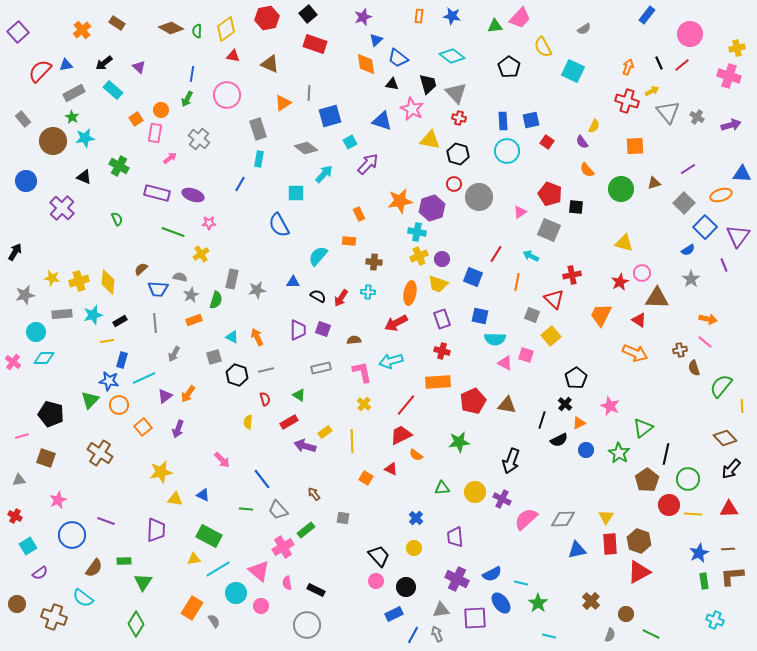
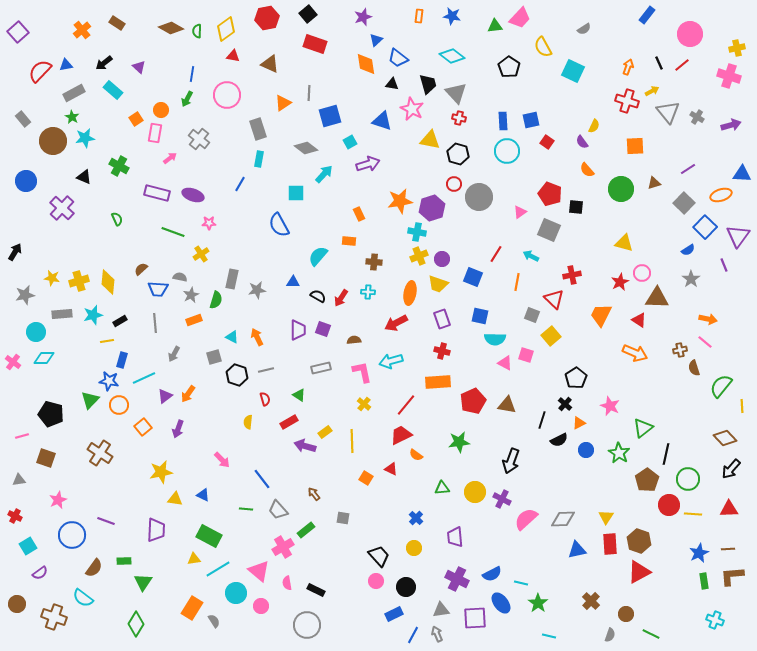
purple arrow at (368, 164): rotated 30 degrees clockwise
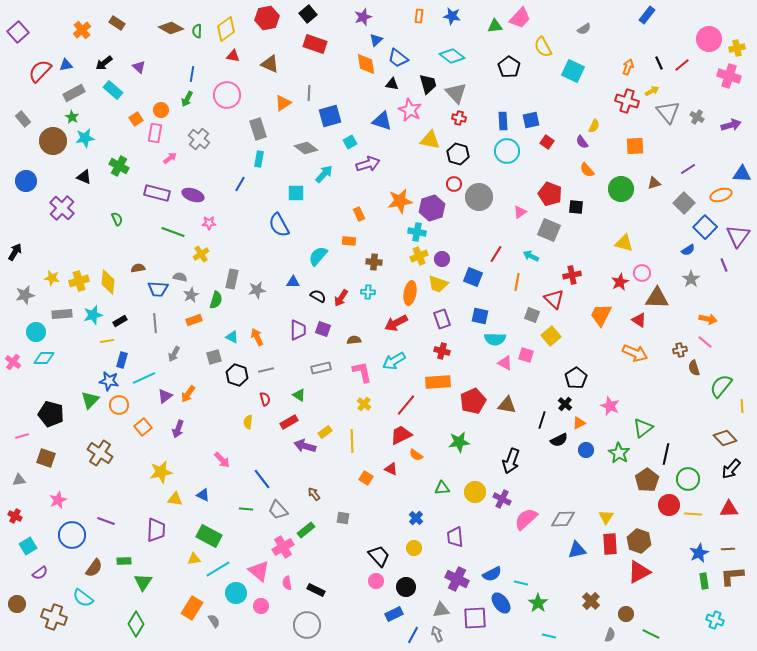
pink circle at (690, 34): moved 19 px right, 5 px down
pink star at (412, 109): moved 2 px left, 1 px down
brown semicircle at (141, 269): moved 3 px left, 1 px up; rotated 32 degrees clockwise
cyan arrow at (391, 361): moved 3 px right; rotated 15 degrees counterclockwise
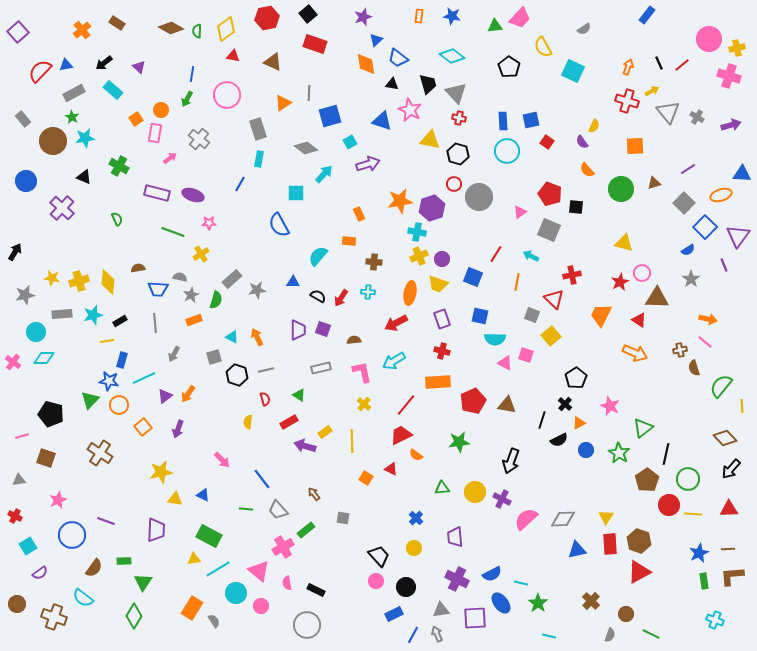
brown triangle at (270, 64): moved 3 px right, 2 px up
gray rectangle at (232, 279): rotated 36 degrees clockwise
green diamond at (136, 624): moved 2 px left, 8 px up
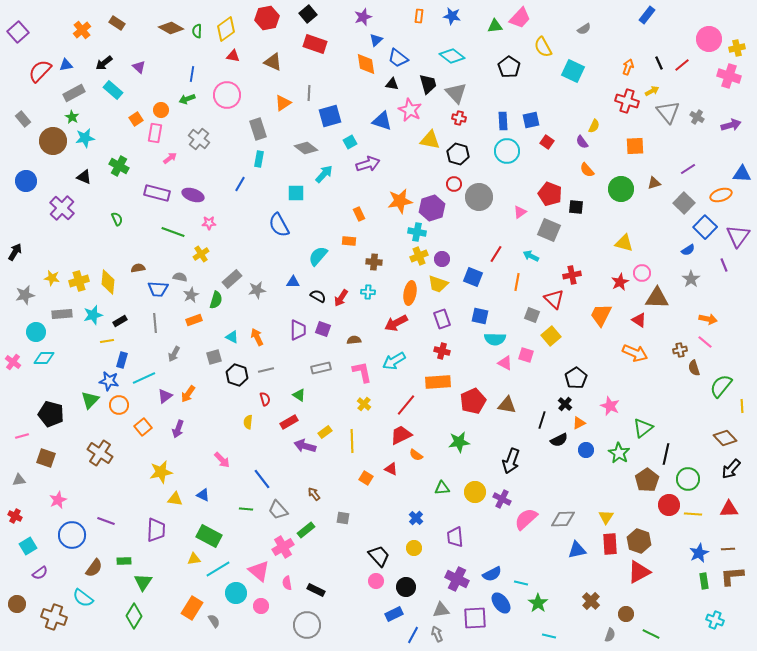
green arrow at (187, 99): rotated 42 degrees clockwise
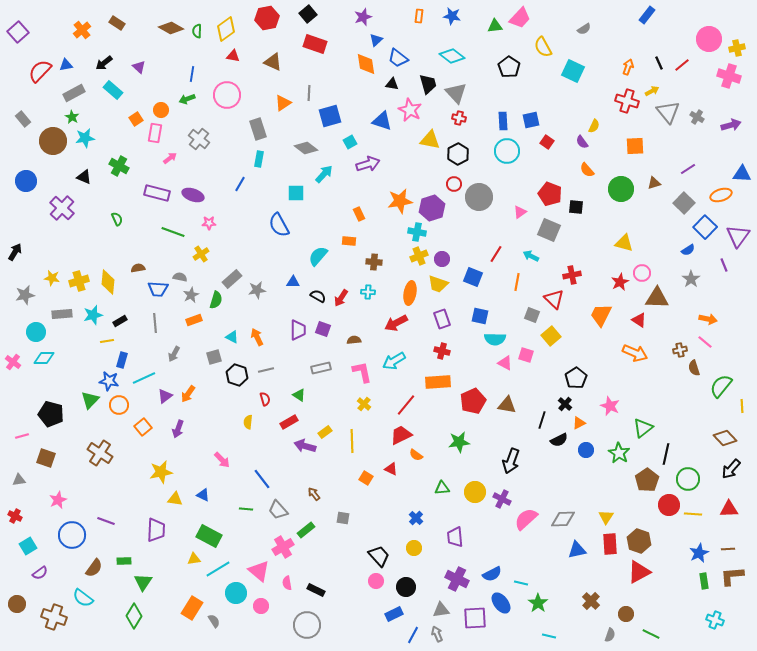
black hexagon at (458, 154): rotated 15 degrees clockwise
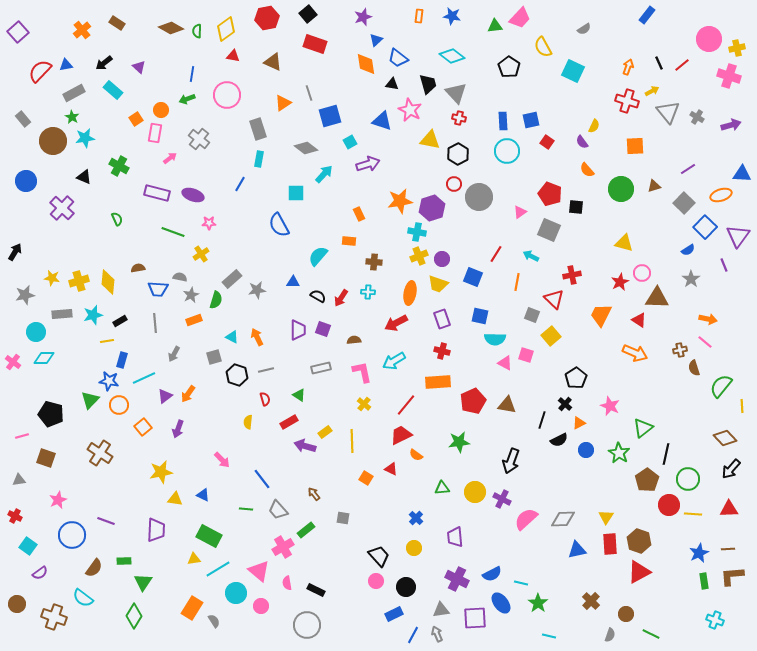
gray line at (309, 93): rotated 21 degrees counterclockwise
brown triangle at (654, 183): moved 3 px down
cyan square at (28, 546): rotated 24 degrees counterclockwise
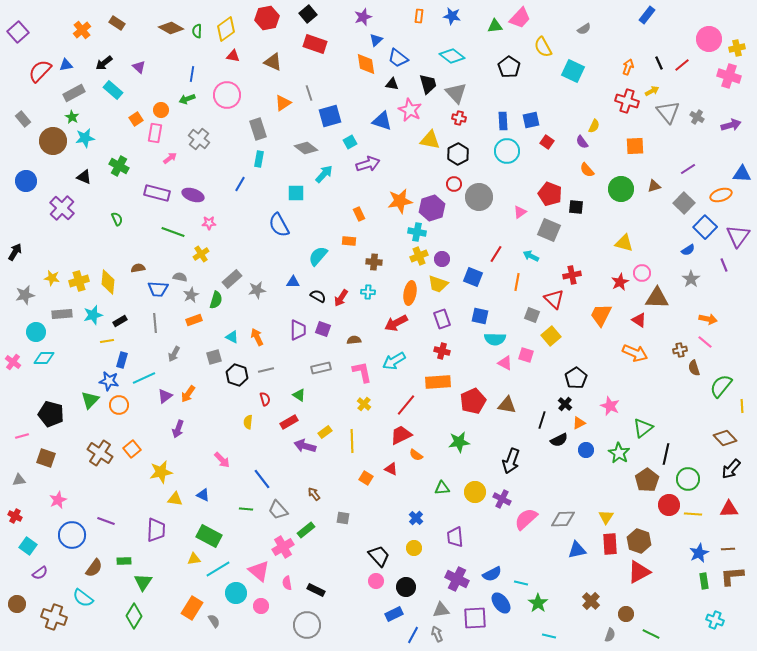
orange square at (143, 427): moved 11 px left, 22 px down
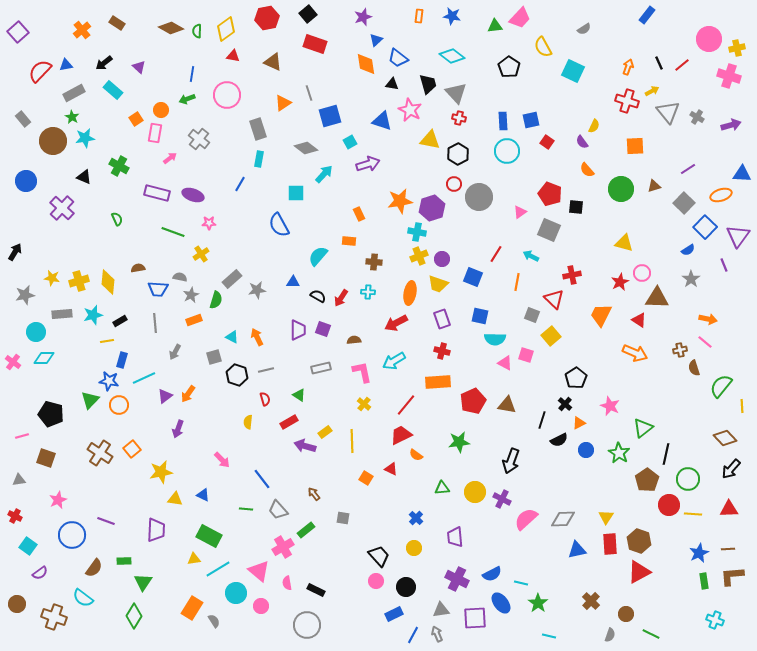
gray arrow at (174, 354): moved 1 px right, 2 px up
